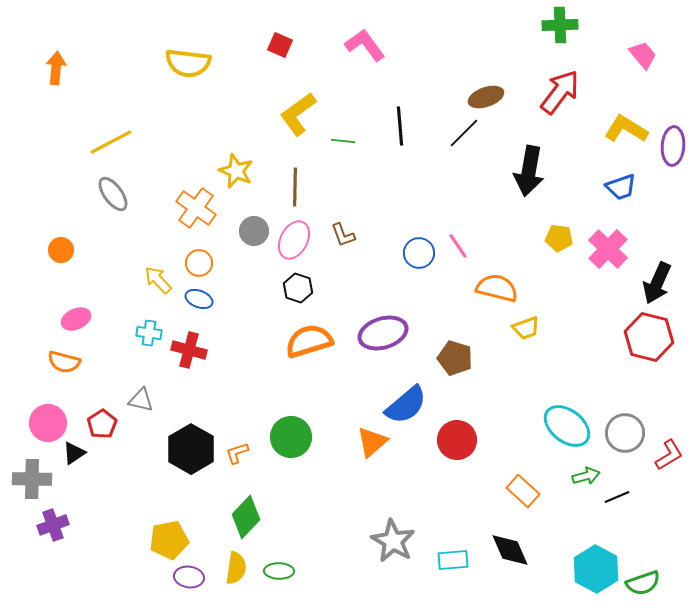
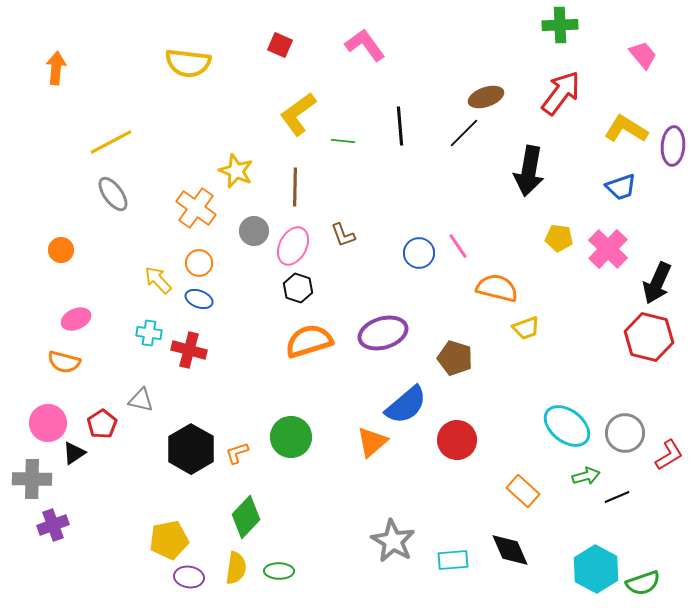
red arrow at (560, 92): moved 1 px right, 1 px down
pink ellipse at (294, 240): moved 1 px left, 6 px down
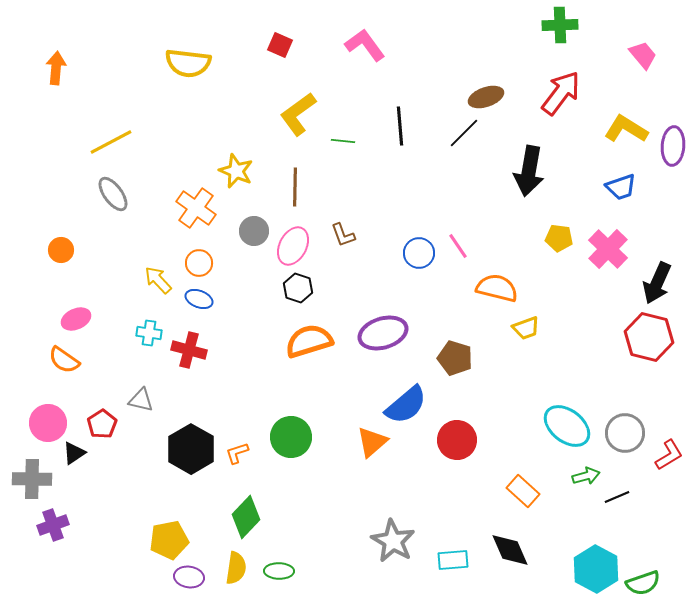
orange semicircle at (64, 362): moved 2 px up; rotated 20 degrees clockwise
